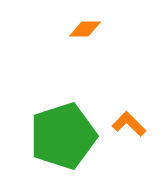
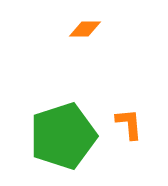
orange L-shape: rotated 40 degrees clockwise
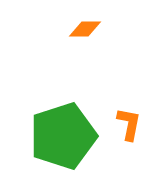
orange L-shape: rotated 16 degrees clockwise
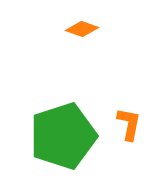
orange diamond: moved 3 px left; rotated 20 degrees clockwise
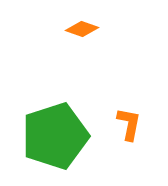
green pentagon: moved 8 px left
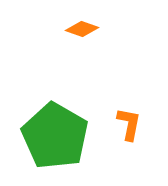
green pentagon: rotated 24 degrees counterclockwise
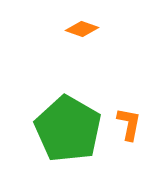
green pentagon: moved 13 px right, 7 px up
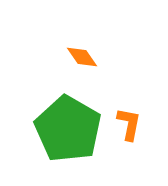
orange diamond: moved 28 px down; rotated 36 degrees clockwise
